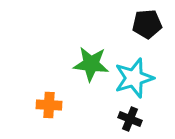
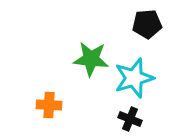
green star: moved 5 px up
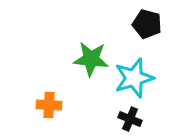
black pentagon: rotated 20 degrees clockwise
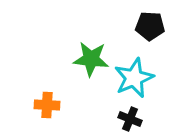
black pentagon: moved 3 px right, 2 px down; rotated 12 degrees counterclockwise
cyan star: rotated 6 degrees counterclockwise
orange cross: moved 2 px left
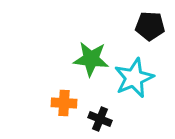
orange cross: moved 17 px right, 2 px up
black cross: moved 30 px left
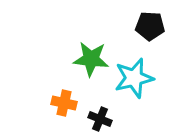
cyan star: rotated 9 degrees clockwise
orange cross: rotated 10 degrees clockwise
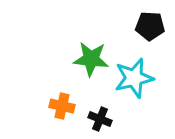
orange cross: moved 2 px left, 3 px down
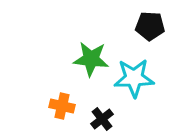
cyan star: rotated 12 degrees clockwise
black cross: moved 2 px right; rotated 30 degrees clockwise
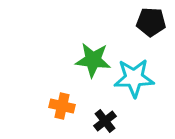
black pentagon: moved 1 px right, 4 px up
green star: moved 2 px right, 1 px down
black cross: moved 3 px right, 2 px down
